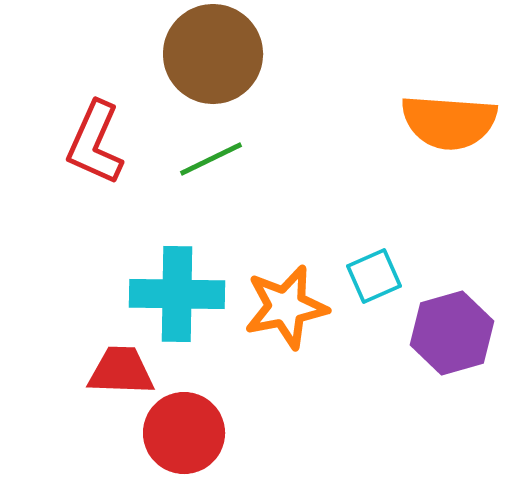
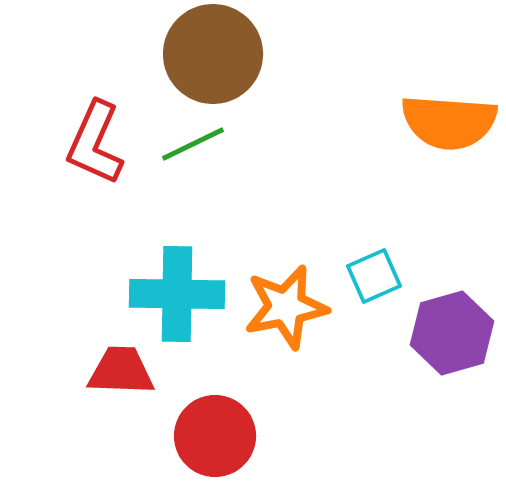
green line: moved 18 px left, 15 px up
red circle: moved 31 px right, 3 px down
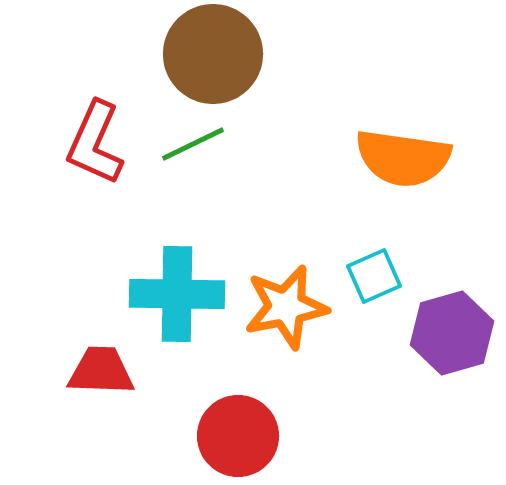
orange semicircle: moved 46 px left, 36 px down; rotated 4 degrees clockwise
red trapezoid: moved 20 px left
red circle: moved 23 px right
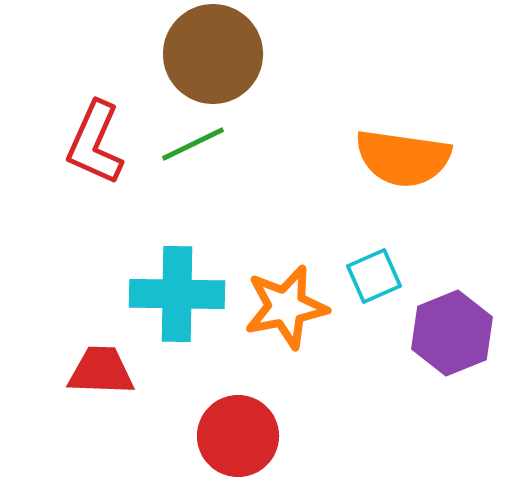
purple hexagon: rotated 6 degrees counterclockwise
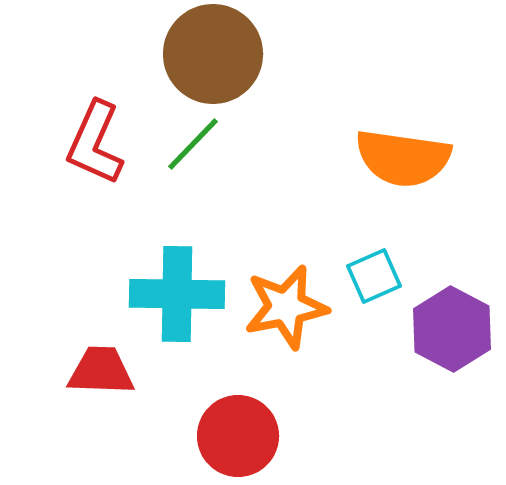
green line: rotated 20 degrees counterclockwise
purple hexagon: moved 4 px up; rotated 10 degrees counterclockwise
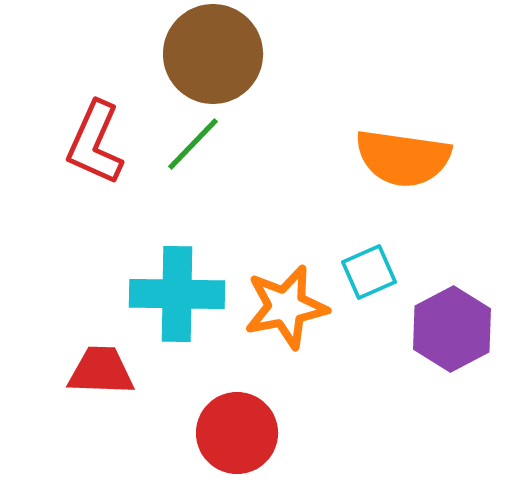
cyan square: moved 5 px left, 4 px up
purple hexagon: rotated 4 degrees clockwise
red circle: moved 1 px left, 3 px up
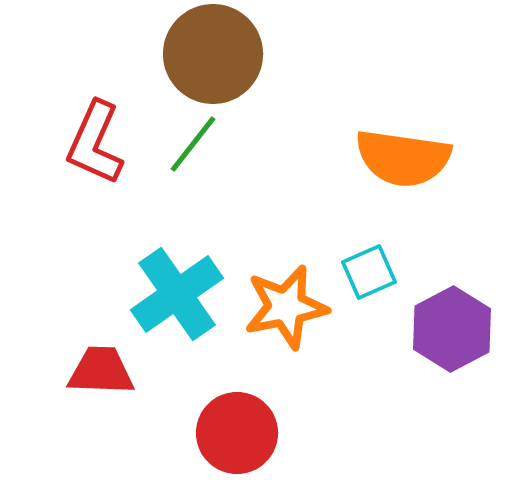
green line: rotated 6 degrees counterclockwise
cyan cross: rotated 36 degrees counterclockwise
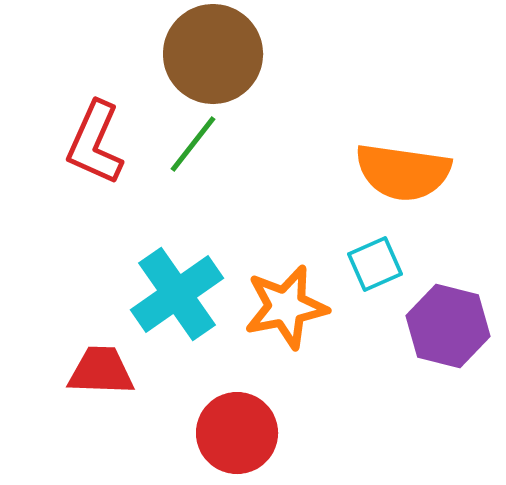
orange semicircle: moved 14 px down
cyan square: moved 6 px right, 8 px up
purple hexagon: moved 4 px left, 3 px up; rotated 18 degrees counterclockwise
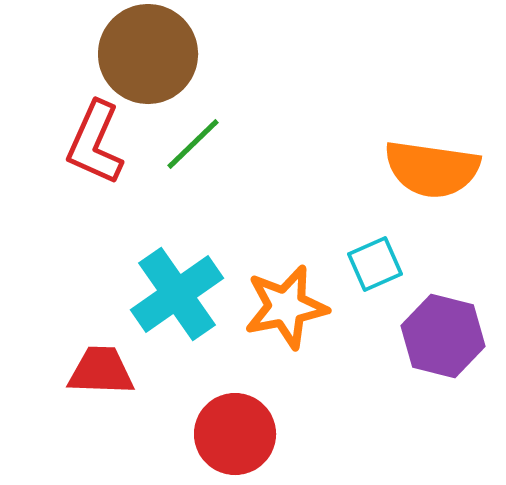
brown circle: moved 65 px left
green line: rotated 8 degrees clockwise
orange semicircle: moved 29 px right, 3 px up
purple hexagon: moved 5 px left, 10 px down
red circle: moved 2 px left, 1 px down
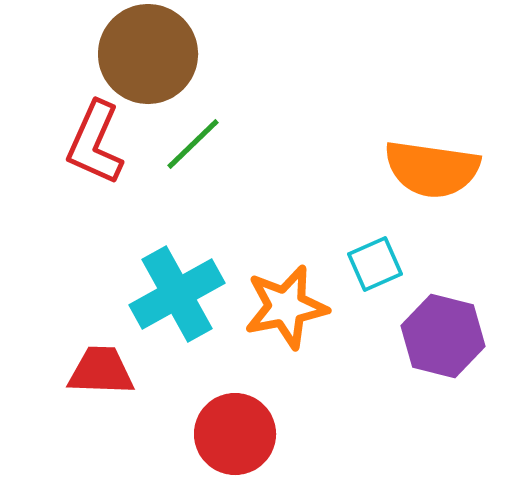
cyan cross: rotated 6 degrees clockwise
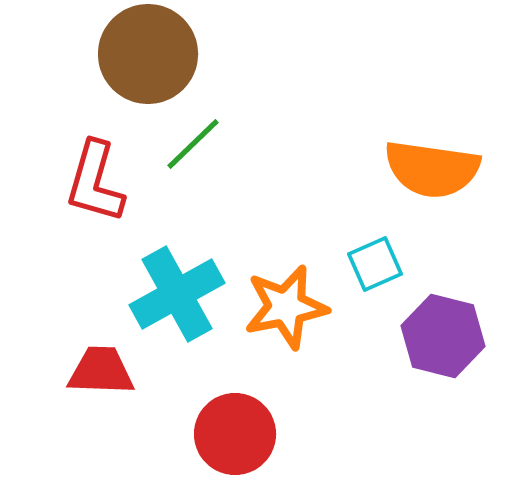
red L-shape: moved 39 px down; rotated 8 degrees counterclockwise
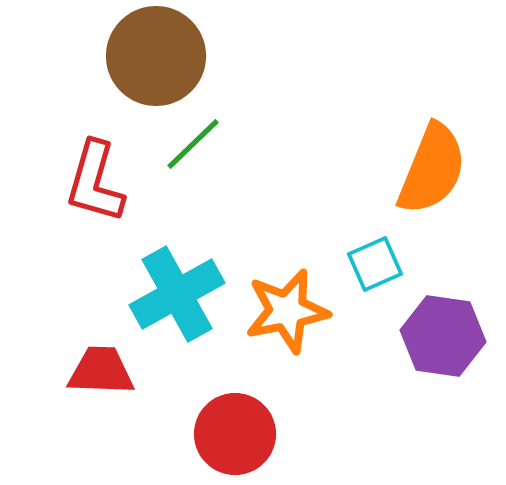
brown circle: moved 8 px right, 2 px down
orange semicircle: rotated 76 degrees counterclockwise
orange star: moved 1 px right, 4 px down
purple hexagon: rotated 6 degrees counterclockwise
